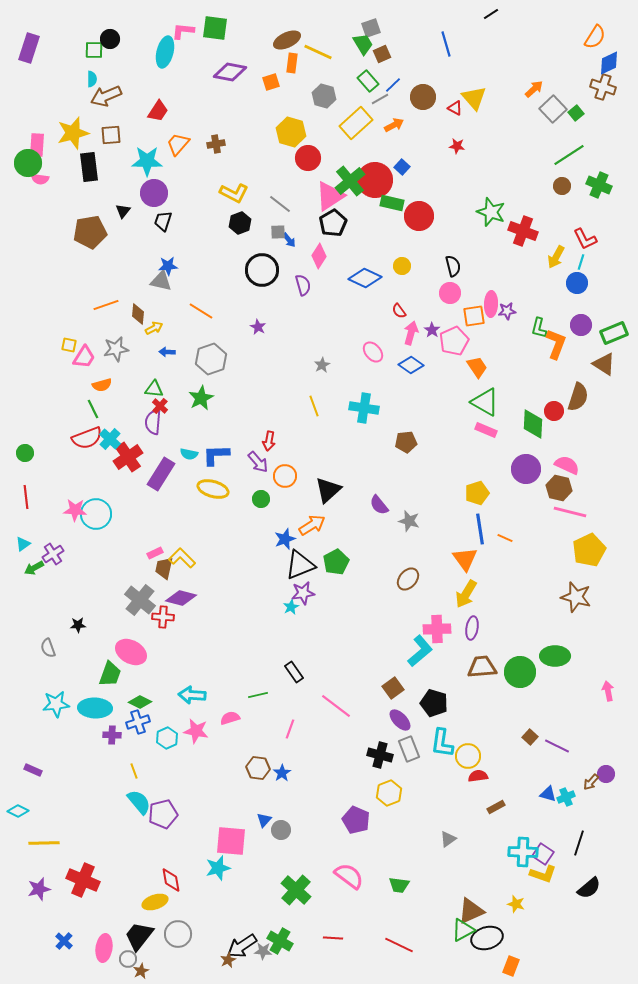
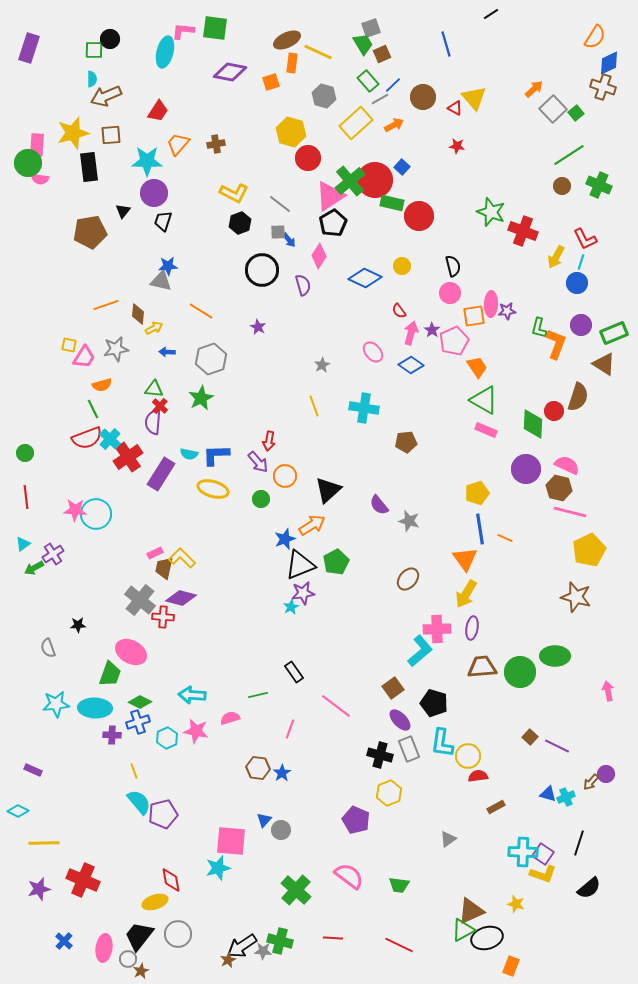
green triangle at (485, 402): moved 1 px left, 2 px up
green cross at (280, 941): rotated 15 degrees counterclockwise
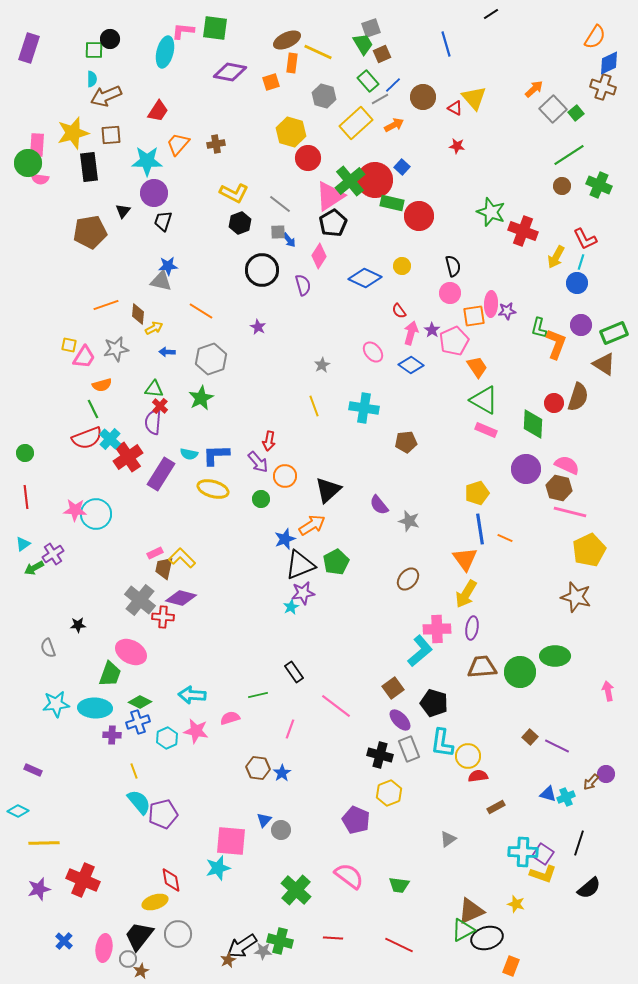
red circle at (554, 411): moved 8 px up
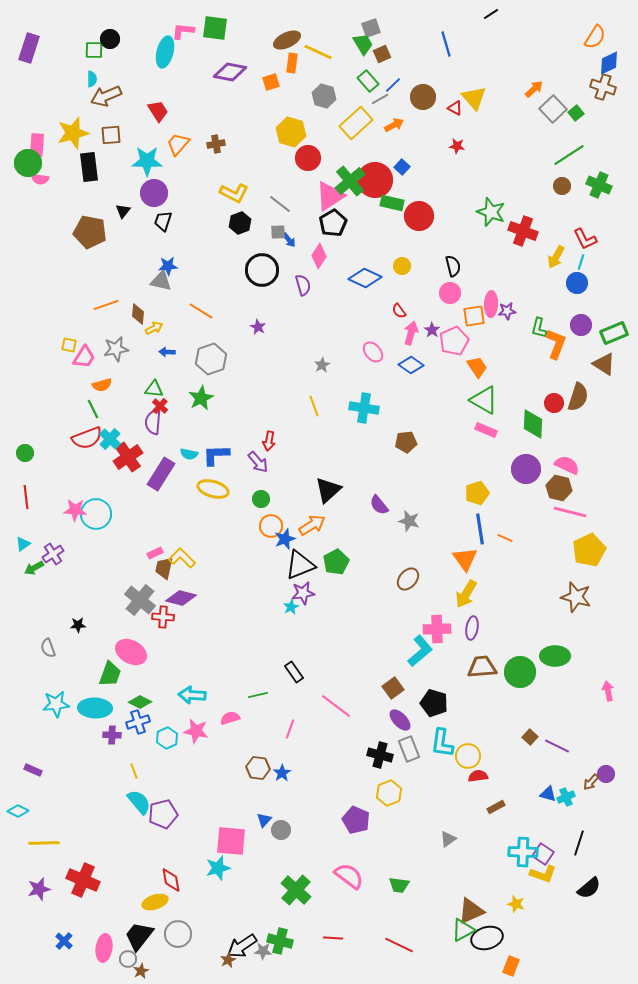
red trapezoid at (158, 111): rotated 65 degrees counterclockwise
brown pentagon at (90, 232): rotated 20 degrees clockwise
orange circle at (285, 476): moved 14 px left, 50 px down
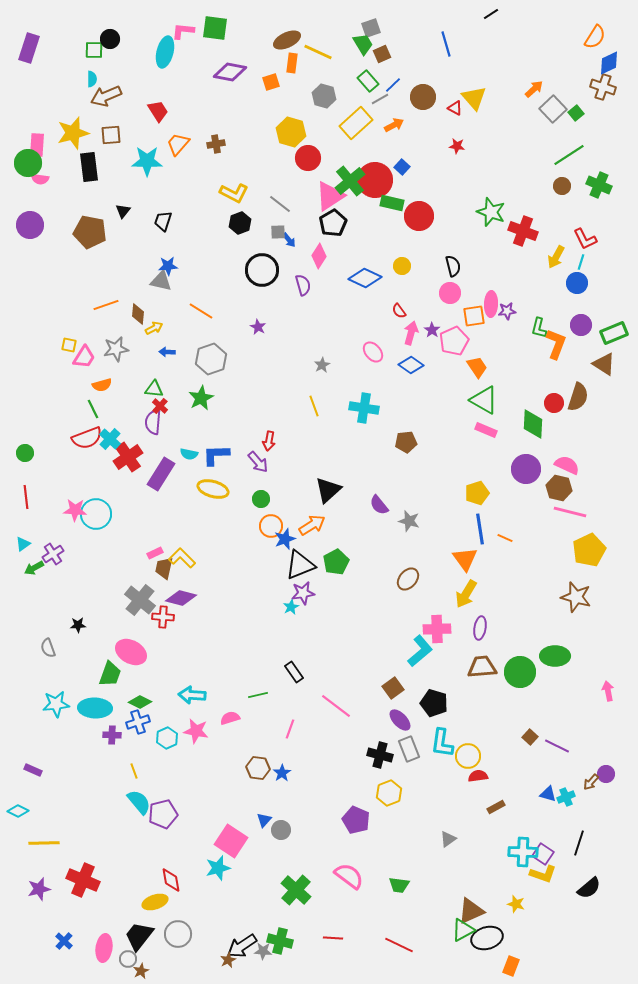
purple circle at (154, 193): moved 124 px left, 32 px down
purple ellipse at (472, 628): moved 8 px right
pink square at (231, 841): rotated 28 degrees clockwise
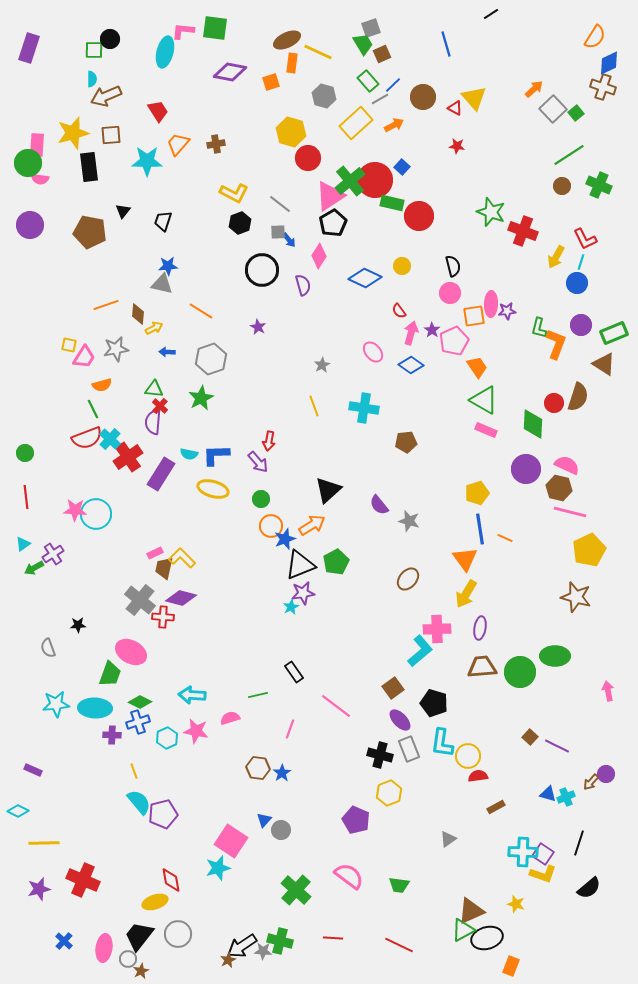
gray triangle at (161, 281): moved 1 px right, 3 px down
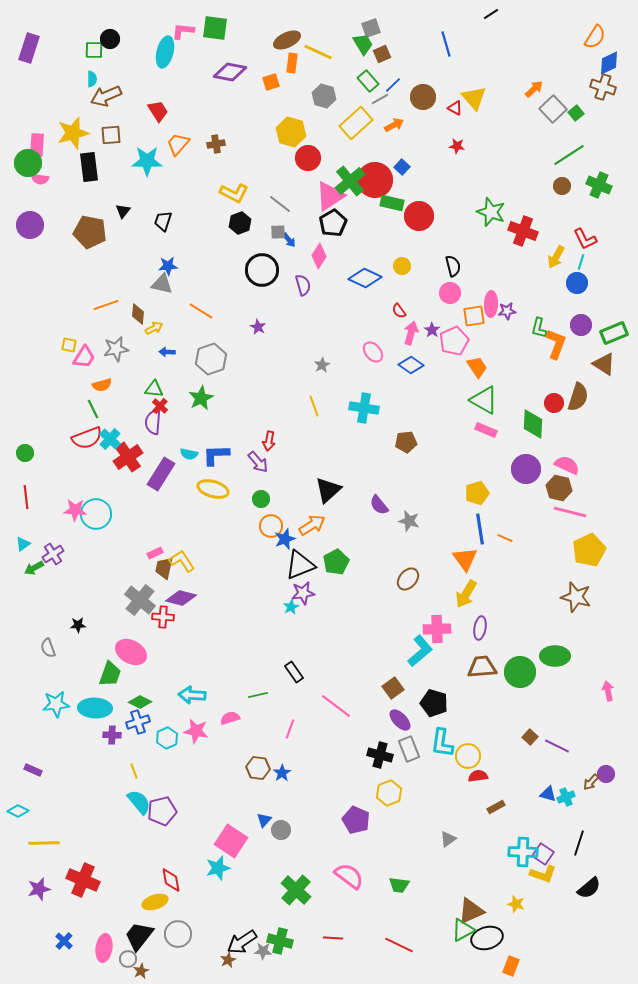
yellow L-shape at (182, 558): moved 3 px down; rotated 12 degrees clockwise
purple pentagon at (163, 814): moved 1 px left, 3 px up
black arrow at (242, 946): moved 4 px up
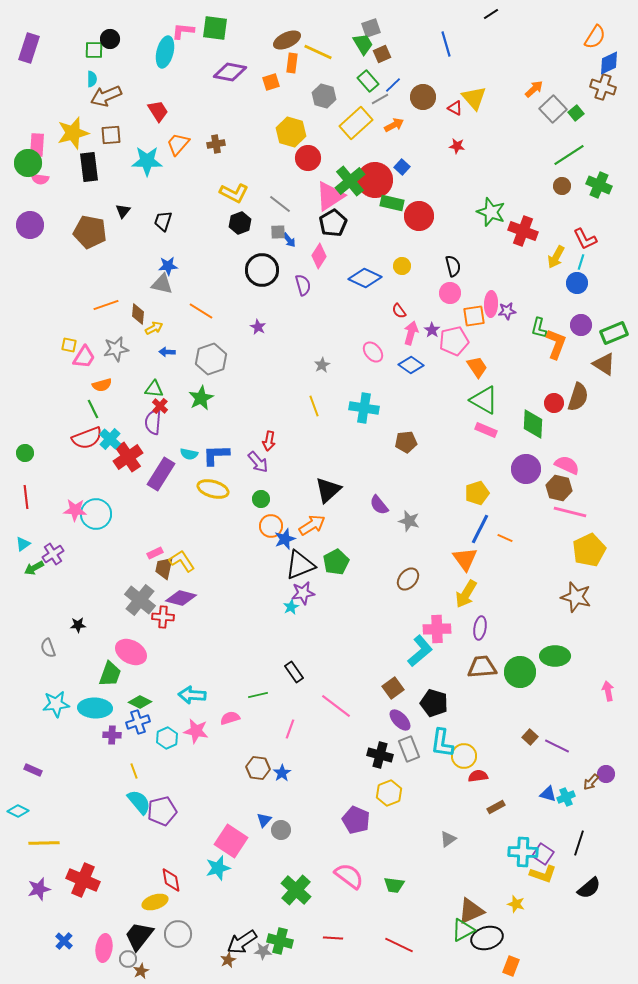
pink pentagon at (454, 341): rotated 12 degrees clockwise
blue line at (480, 529): rotated 36 degrees clockwise
yellow circle at (468, 756): moved 4 px left
green trapezoid at (399, 885): moved 5 px left
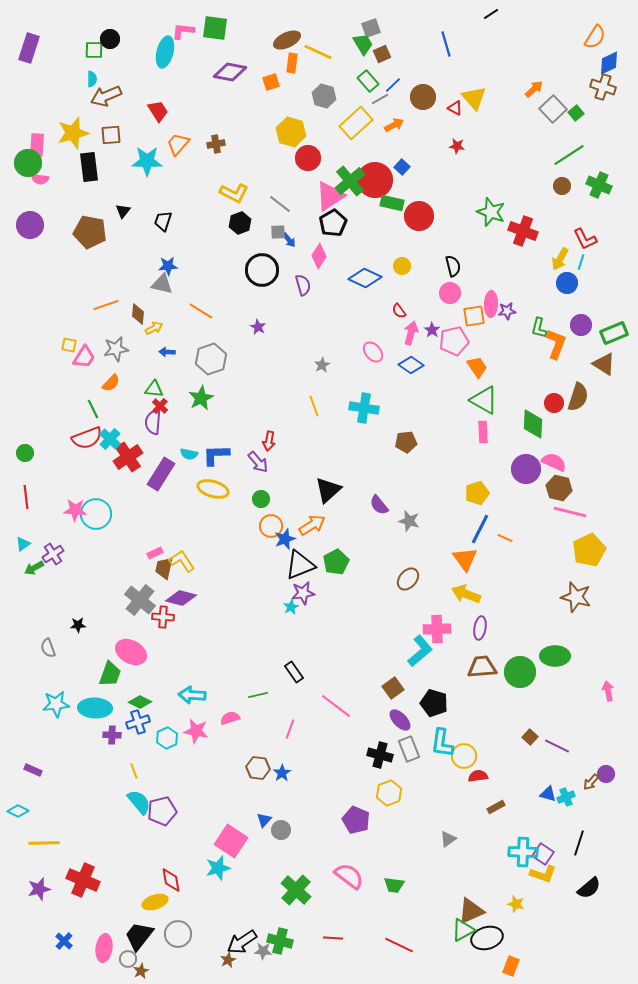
yellow arrow at (556, 257): moved 4 px right, 2 px down
blue circle at (577, 283): moved 10 px left
orange semicircle at (102, 385): moved 9 px right, 2 px up; rotated 30 degrees counterclockwise
pink rectangle at (486, 430): moved 3 px left, 2 px down; rotated 65 degrees clockwise
pink semicircle at (567, 465): moved 13 px left, 3 px up
yellow arrow at (466, 594): rotated 80 degrees clockwise
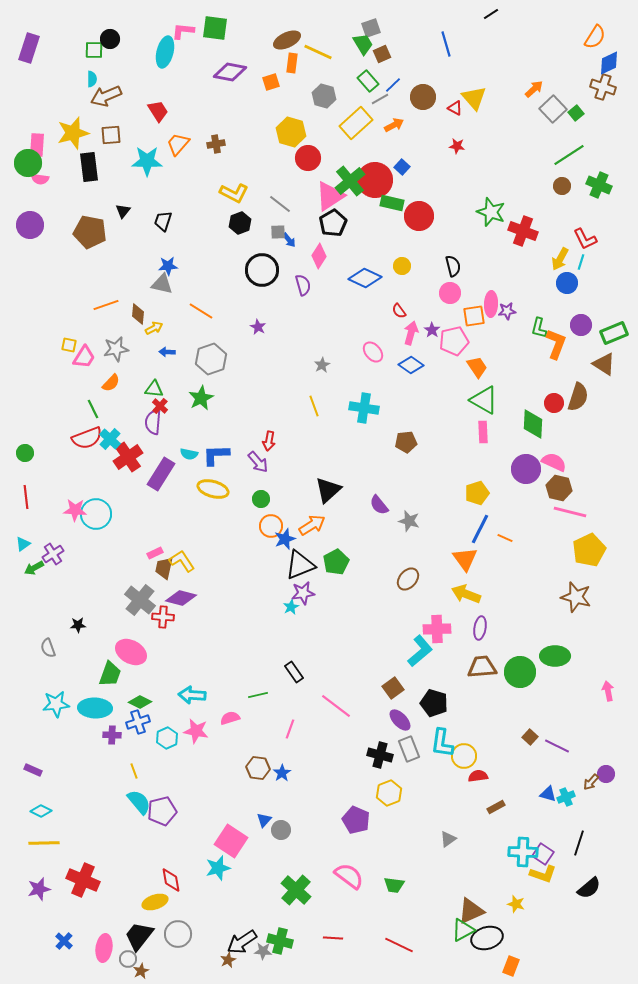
cyan diamond at (18, 811): moved 23 px right
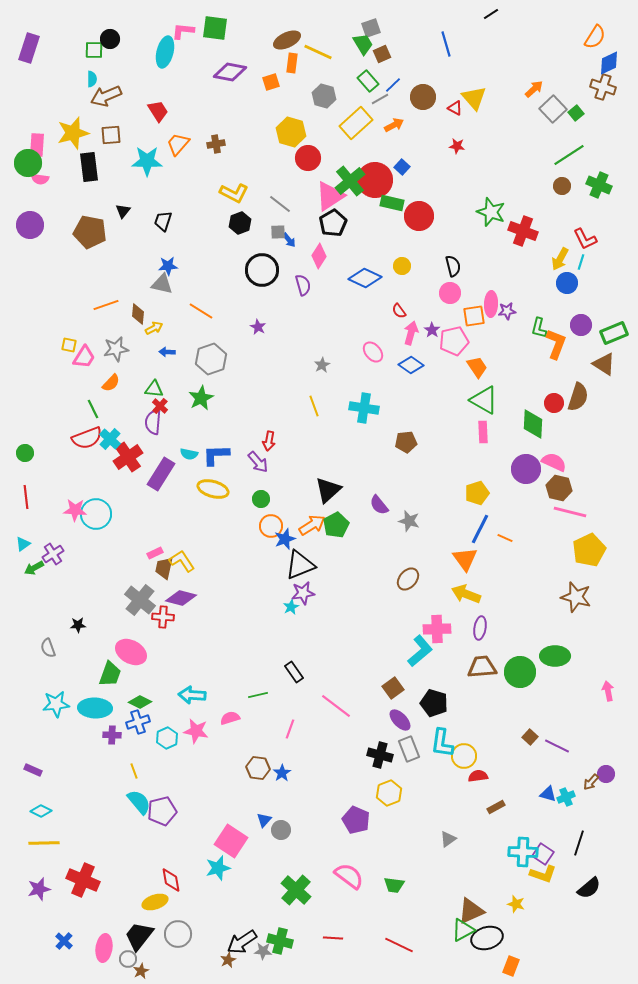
green pentagon at (336, 562): moved 37 px up
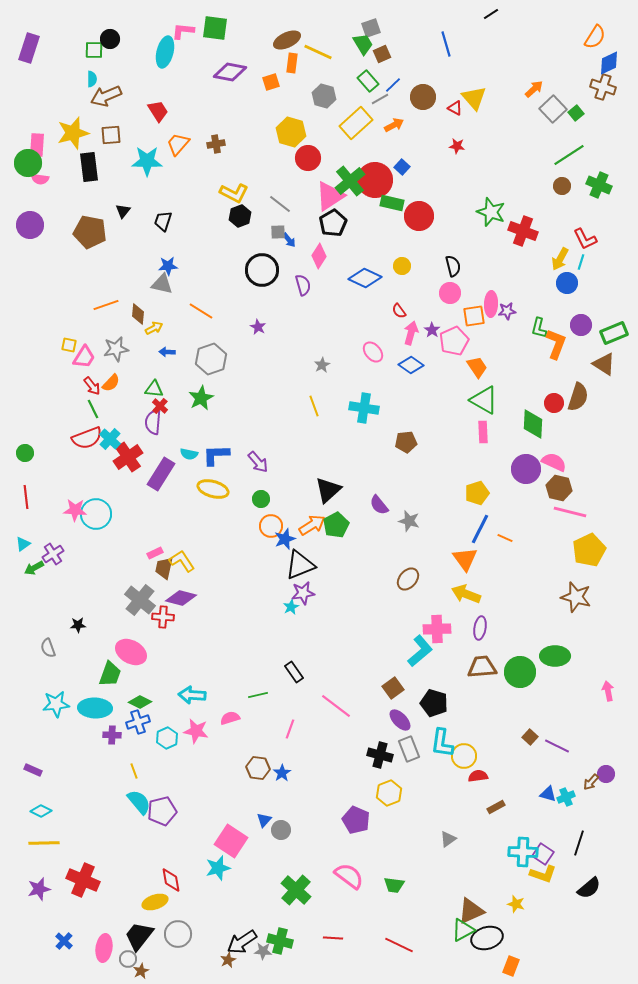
black hexagon at (240, 223): moved 7 px up
pink pentagon at (454, 341): rotated 12 degrees counterclockwise
red arrow at (269, 441): moved 177 px left, 55 px up; rotated 48 degrees counterclockwise
